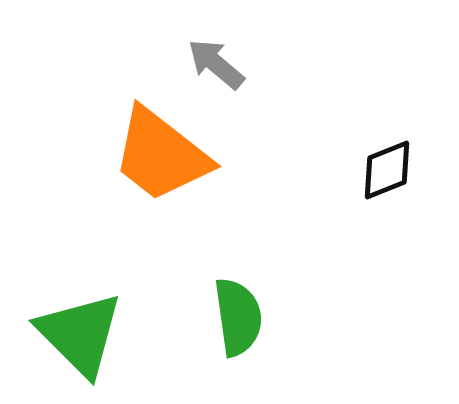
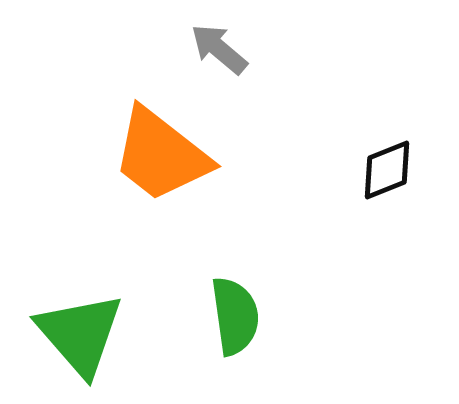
gray arrow: moved 3 px right, 15 px up
green semicircle: moved 3 px left, 1 px up
green triangle: rotated 4 degrees clockwise
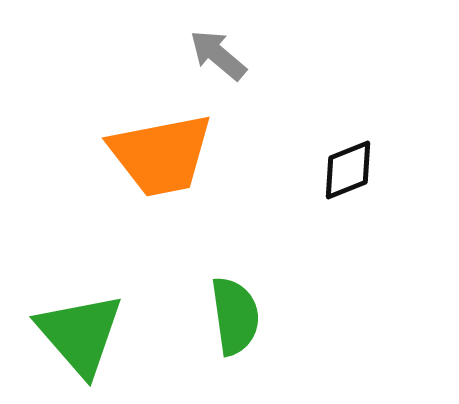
gray arrow: moved 1 px left, 6 px down
orange trapezoid: rotated 49 degrees counterclockwise
black diamond: moved 39 px left
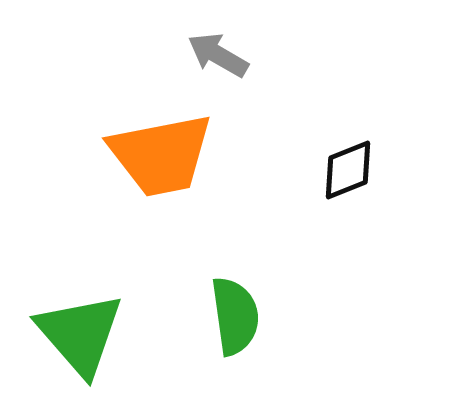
gray arrow: rotated 10 degrees counterclockwise
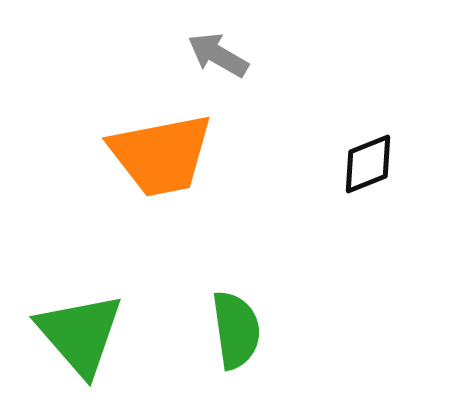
black diamond: moved 20 px right, 6 px up
green semicircle: moved 1 px right, 14 px down
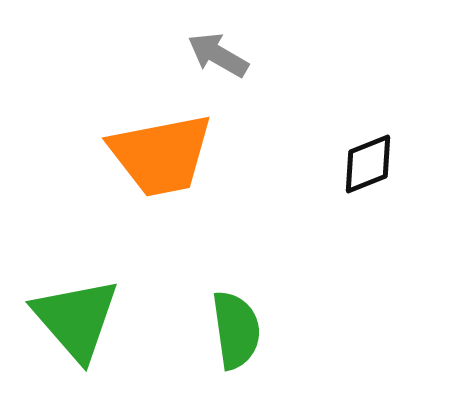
green triangle: moved 4 px left, 15 px up
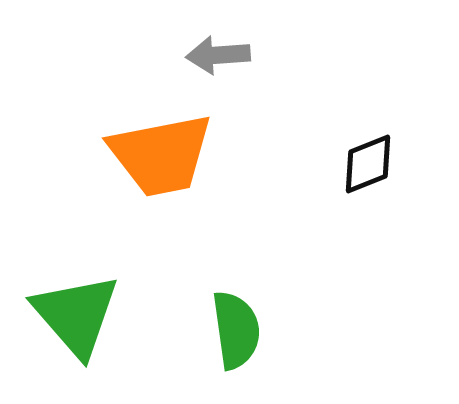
gray arrow: rotated 34 degrees counterclockwise
green triangle: moved 4 px up
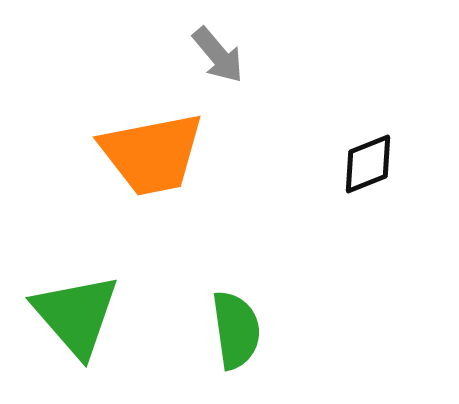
gray arrow: rotated 126 degrees counterclockwise
orange trapezoid: moved 9 px left, 1 px up
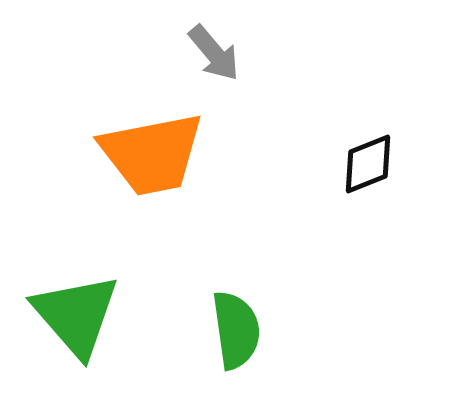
gray arrow: moved 4 px left, 2 px up
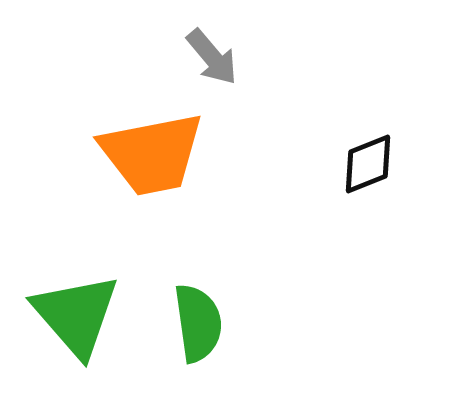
gray arrow: moved 2 px left, 4 px down
green semicircle: moved 38 px left, 7 px up
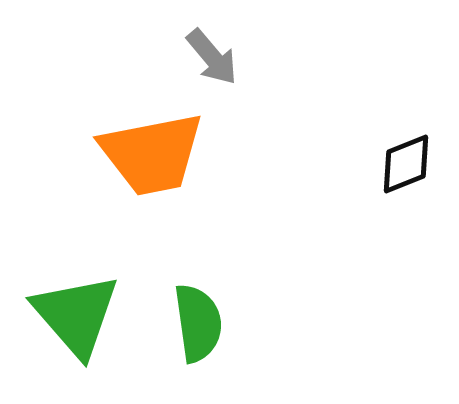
black diamond: moved 38 px right
